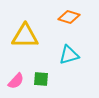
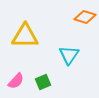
orange diamond: moved 16 px right
cyan triangle: rotated 40 degrees counterclockwise
green square: moved 2 px right, 3 px down; rotated 28 degrees counterclockwise
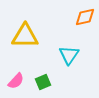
orange diamond: rotated 30 degrees counterclockwise
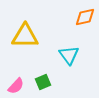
cyan triangle: rotated 10 degrees counterclockwise
pink semicircle: moved 5 px down
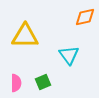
pink semicircle: moved 3 px up; rotated 42 degrees counterclockwise
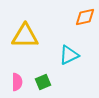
cyan triangle: rotated 40 degrees clockwise
pink semicircle: moved 1 px right, 1 px up
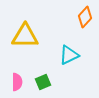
orange diamond: rotated 35 degrees counterclockwise
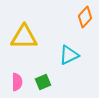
yellow triangle: moved 1 px left, 1 px down
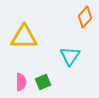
cyan triangle: moved 1 px right, 1 px down; rotated 30 degrees counterclockwise
pink semicircle: moved 4 px right
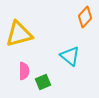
yellow triangle: moved 5 px left, 3 px up; rotated 16 degrees counterclockwise
cyan triangle: rotated 25 degrees counterclockwise
pink semicircle: moved 3 px right, 11 px up
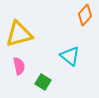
orange diamond: moved 2 px up
pink semicircle: moved 5 px left, 5 px up; rotated 12 degrees counterclockwise
green square: rotated 35 degrees counterclockwise
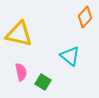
orange diamond: moved 2 px down
yellow triangle: rotated 28 degrees clockwise
pink semicircle: moved 2 px right, 6 px down
